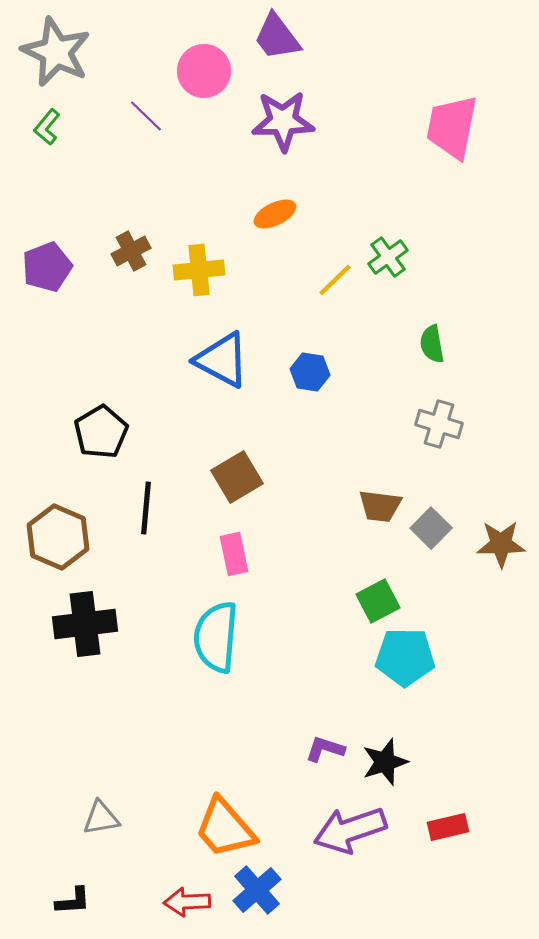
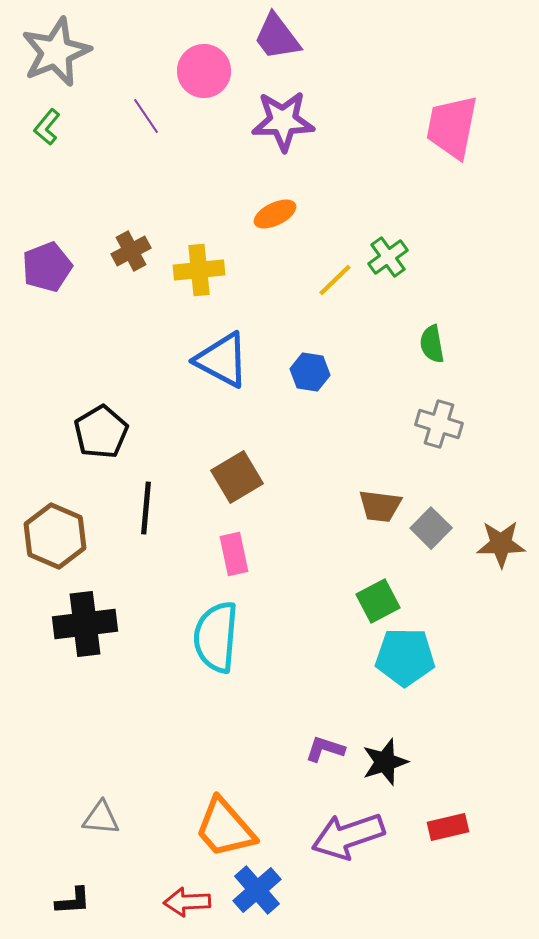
gray star: rotated 24 degrees clockwise
purple line: rotated 12 degrees clockwise
brown hexagon: moved 3 px left, 1 px up
gray triangle: rotated 15 degrees clockwise
purple arrow: moved 2 px left, 6 px down
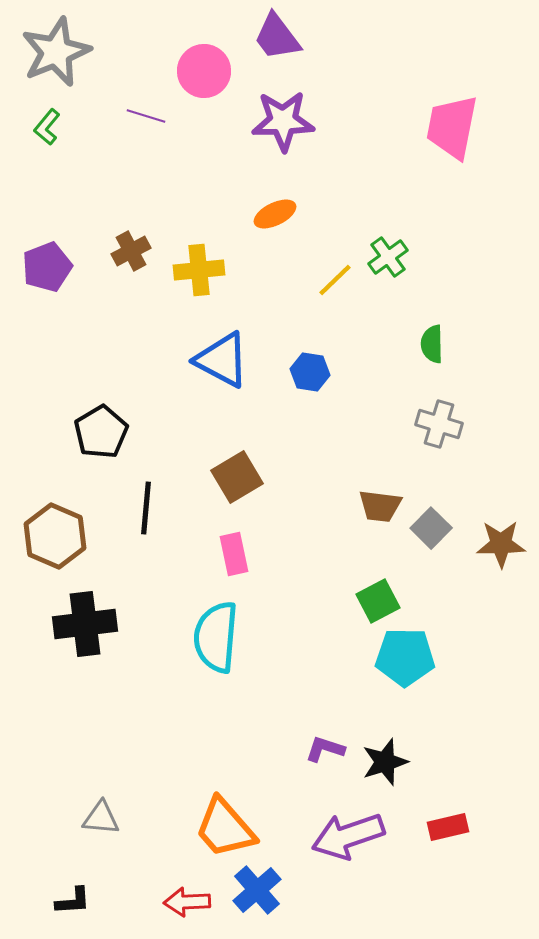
purple line: rotated 39 degrees counterclockwise
green semicircle: rotated 9 degrees clockwise
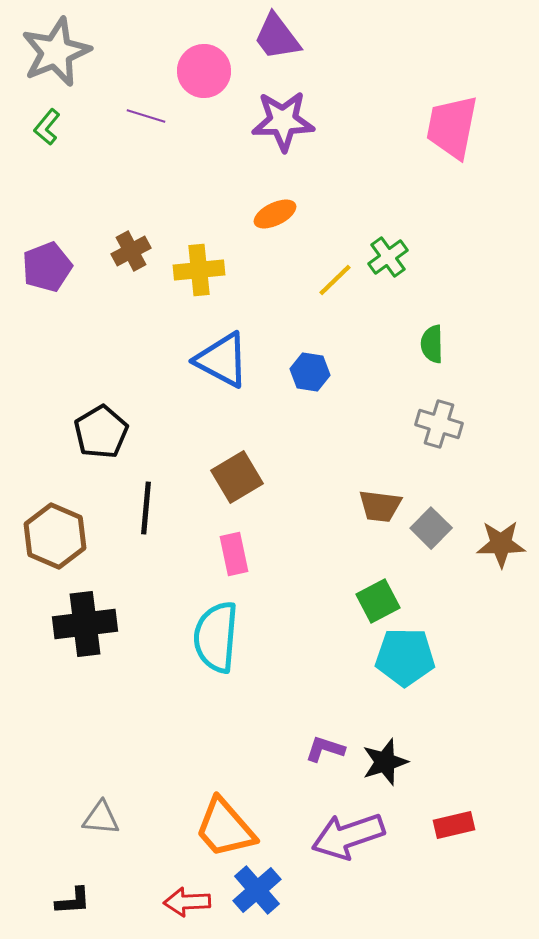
red rectangle: moved 6 px right, 2 px up
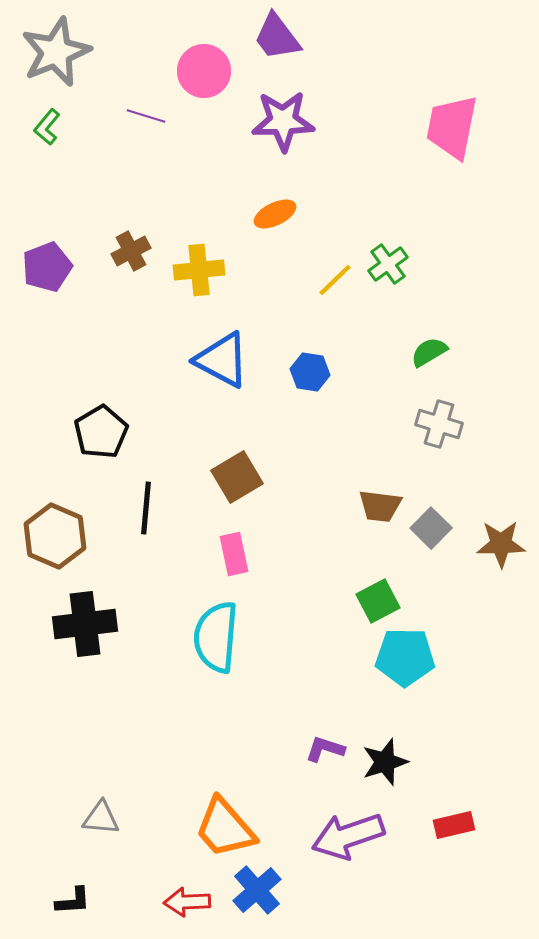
green cross: moved 7 px down
green semicircle: moved 3 px left, 8 px down; rotated 60 degrees clockwise
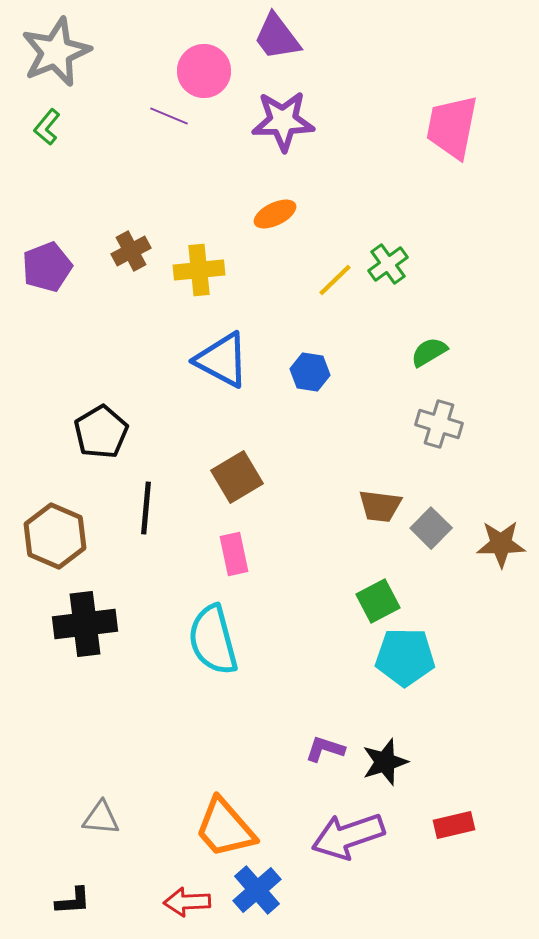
purple line: moved 23 px right; rotated 6 degrees clockwise
cyan semicircle: moved 3 px left, 3 px down; rotated 20 degrees counterclockwise
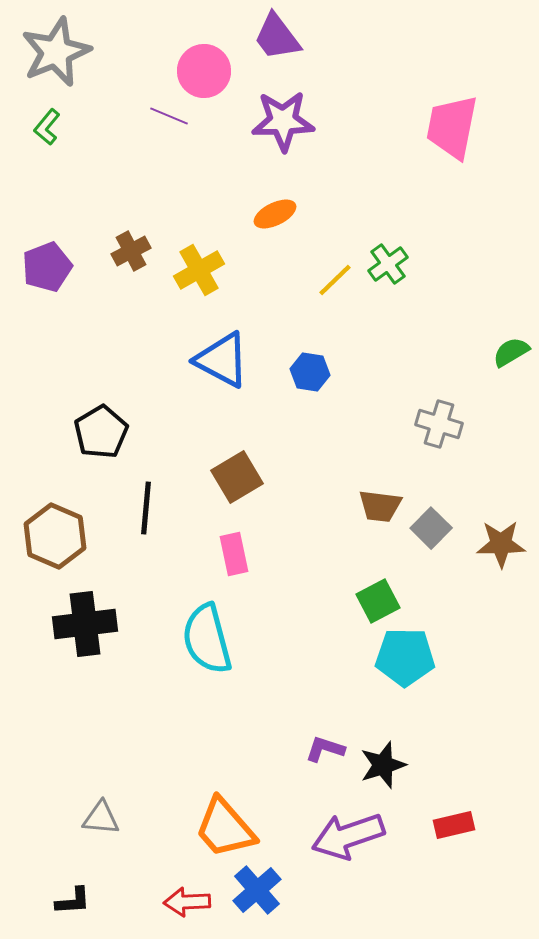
yellow cross: rotated 24 degrees counterclockwise
green semicircle: moved 82 px right
cyan semicircle: moved 6 px left, 1 px up
black star: moved 2 px left, 3 px down
